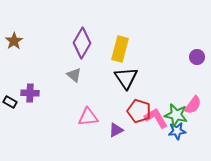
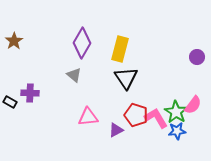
red pentagon: moved 3 px left, 4 px down
green star: moved 3 px up; rotated 20 degrees clockwise
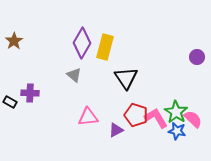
yellow rectangle: moved 15 px left, 2 px up
pink semicircle: moved 14 px down; rotated 84 degrees counterclockwise
blue star: rotated 18 degrees clockwise
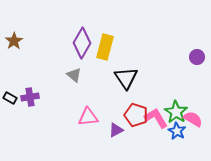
purple cross: moved 4 px down; rotated 12 degrees counterclockwise
black rectangle: moved 4 px up
pink semicircle: rotated 12 degrees counterclockwise
blue star: rotated 18 degrees clockwise
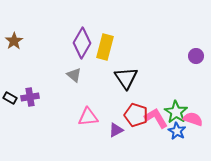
purple circle: moved 1 px left, 1 px up
pink semicircle: rotated 12 degrees counterclockwise
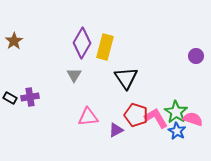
gray triangle: rotated 21 degrees clockwise
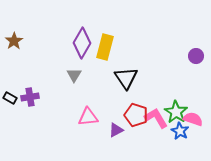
blue star: moved 3 px right
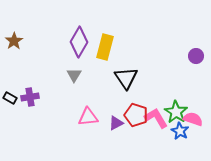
purple diamond: moved 3 px left, 1 px up
purple triangle: moved 7 px up
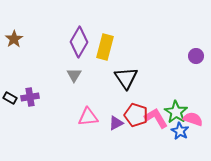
brown star: moved 2 px up
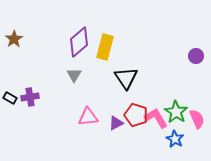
purple diamond: rotated 20 degrees clockwise
pink semicircle: moved 4 px right; rotated 48 degrees clockwise
blue star: moved 5 px left, 8 px down
